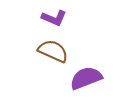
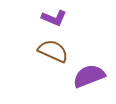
purple semicircle: moved 3 px right, 2 px up
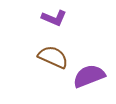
brown semicircle: moved 6 px down
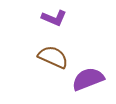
purple semicircle: moved 1 px left, 3 px down
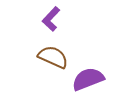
purple L-shape: moved 3 px left, 1 px down; rotated 110 degrees clockwise
